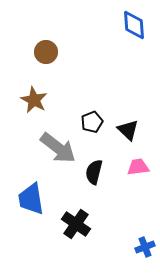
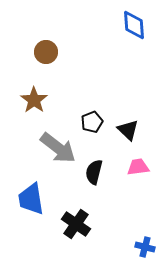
brown star: rotated 8 degrees clockwise
blue cross: rotated 36 degrees clockwise
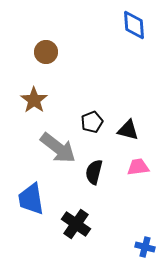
black triangle: rotated 30 degrees counterclockwise
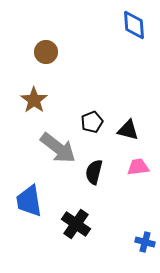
blue trapezoid: moved 2 px left, 2 px down
blue cross: moved 5 px up
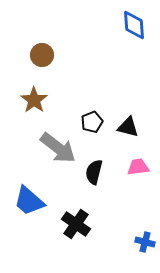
brown circle: moved 4 px left, 3 px down
black triangle: moved 3 px up
blue trapezoid: rotated 40 degrees counterclockwise
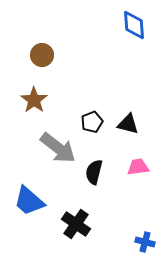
black triangle: moved 3 px up
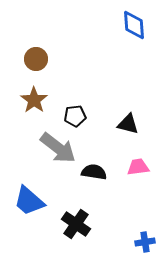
brown circle: moved 6 px left, 4 px down
black pentagon: moved 17 px left, 6 px up; rotated 15 degrees clockwise
black semicircle: rotated 85 degrees clockwise
blue cross: rotated 24 degrees counterclockwise
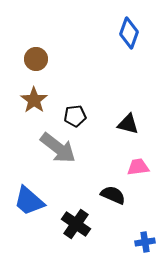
blue diamond: moved 5 px left, 8 px down; rotated 24 degrees clockwise
black semicircle: moved 19 px right, 23 px down; rotated 15 degrees clockwise
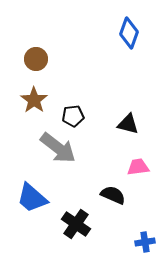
black pentagon: moved 2 px left
blue trapezoid: moved 3 px right, 3 px up
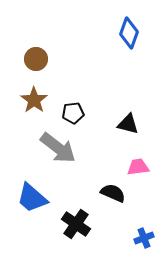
black pentagon: moved 3 px up
black semicircle: moved 2 px up
blue cross: moved 1 px left, 4 px up; rotated 12 degrees counterclockwise
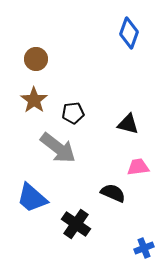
blue cross: moved 10 px down
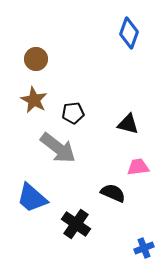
brown star: rotated 8 degrees counterclockwise
